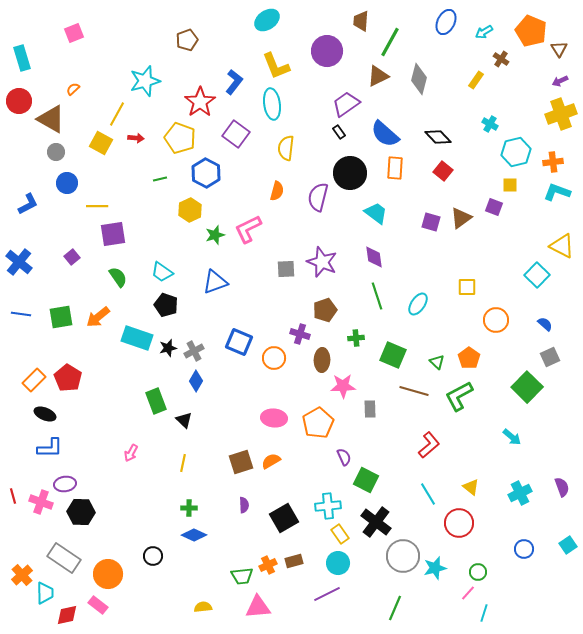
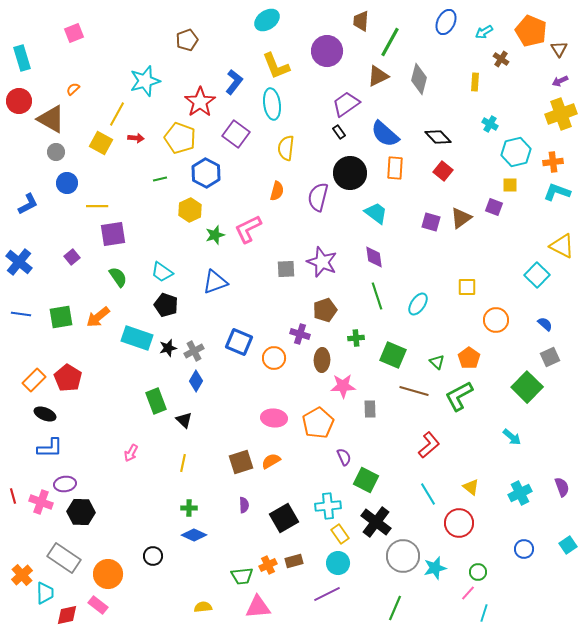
yellow rectangle at (476, 80): moved 1 px left, 2 px down; rotated 30 degrees counterclockwise
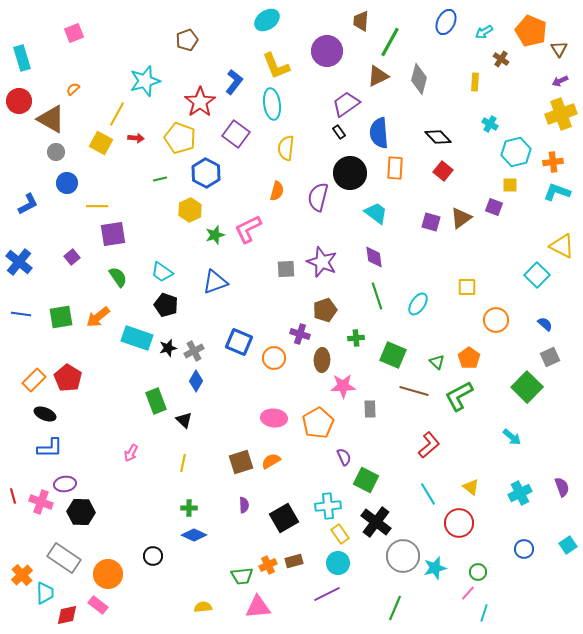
blue semicircle at (385, 134): moved 6 px left, 1 px up; rotated 44 degrees clockwise
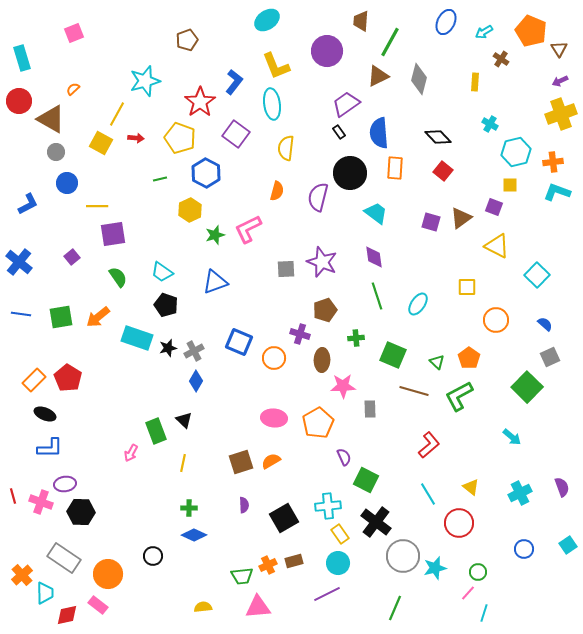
yellow triangle at (562, 246): moved 65 px left
green rectangle at (156, 401): moved 30 px down
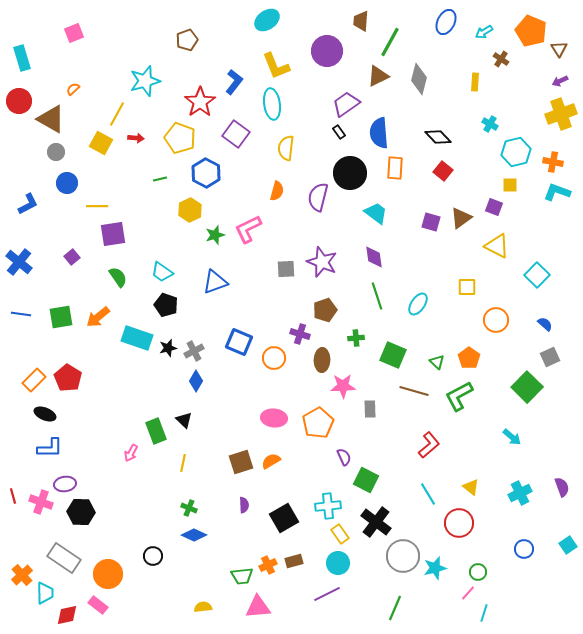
orange cross at (553, 162): rotated 18 degrees clockwise
green cross at (189, 508): rotated 21 degrees clockwise
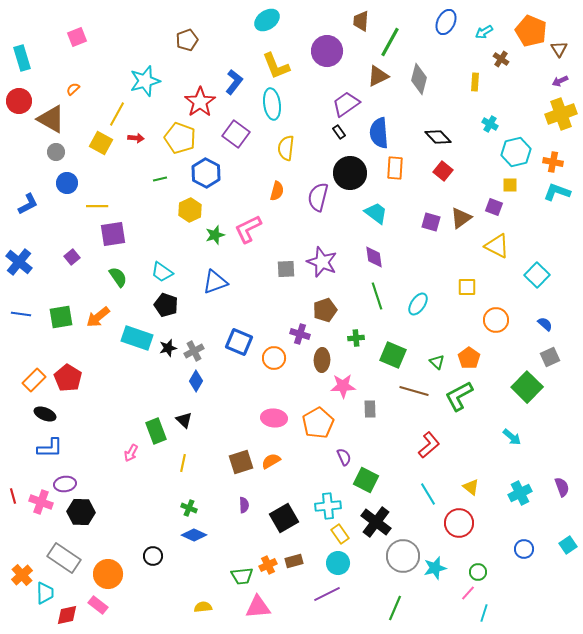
pink square at (74, 33): moved 3 px right, 4 px down
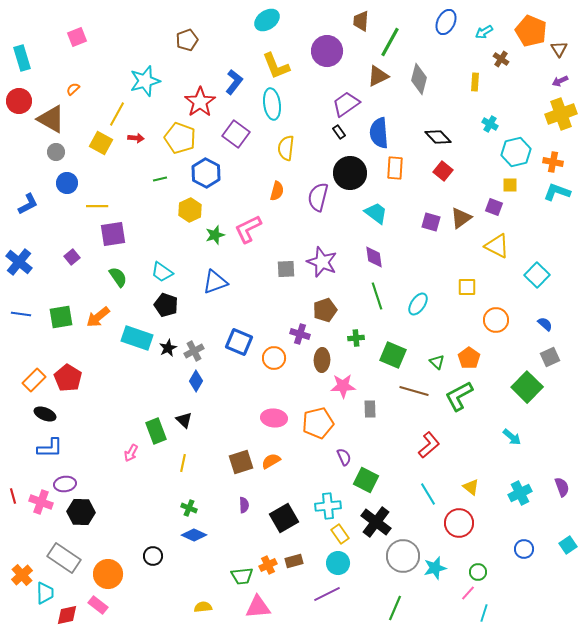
black star at (168, 348): rotated 12 degrees counterclockwise
orange pentagon at (318, 423): rotated 16 degrees clockwise
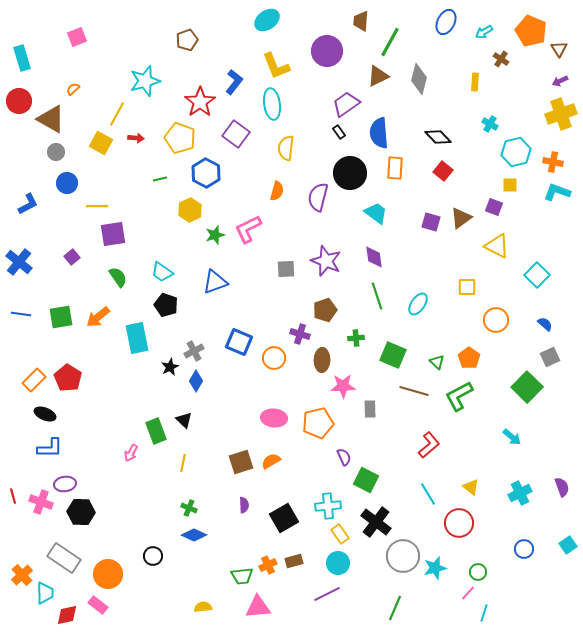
purple star at (322, 262): moved 4 px right, 1 px up
cyan rectangle at (137, 338): rotated 60 degrees clockwise
black star at (168, 348): moved 2 px right, 19 px down
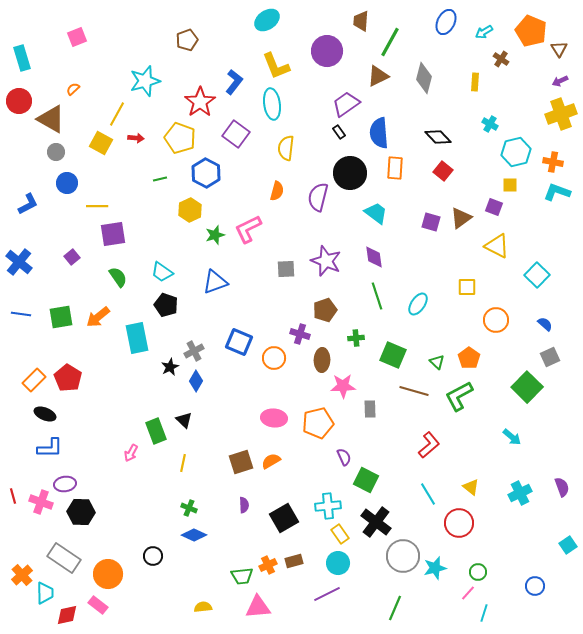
gray diamond at (419, 79): moved 5 px right, 1 px up
blue circle at (524, 549): moved 11 px right, 37 px down
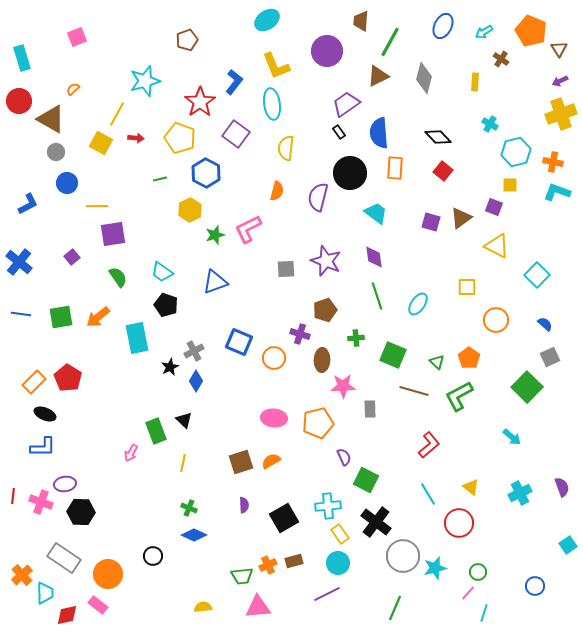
blue ellipse at (446, 22): moved 3 px left, 4 px down
orange rectangle at (34, 380): moved 2 px down
blue L-shape at (50, 448): moved 7 px left, 1 px up
red line at (13, 496): rotated 21 degrees clockwise
